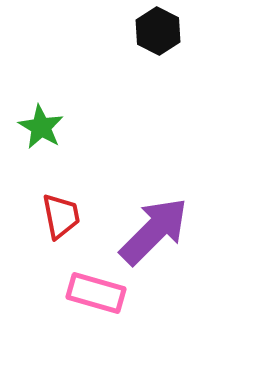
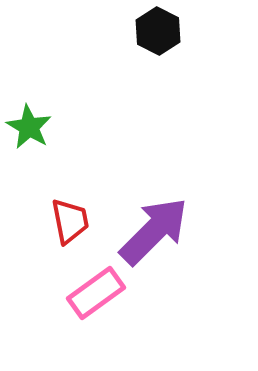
green star: moved 12 px left
red trapezoid: moved 9 px right, 5 px down
pink rectangle: rotated 52 degrees counterclockwise
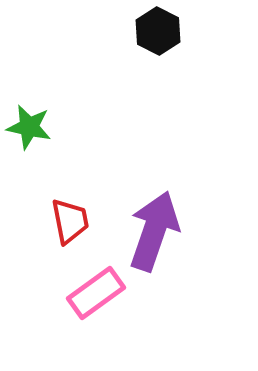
green star: rotated 18 degrees counterclockwise
purple arrow: rotated 26 degrees counterclockwise
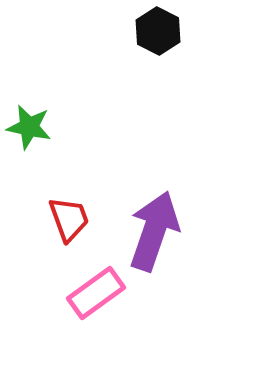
red trapezoid: moved 1 px left, 2 px up; rotated 9 degrees counterclockwise
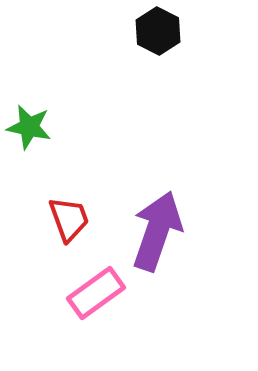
purple arrow: moved 3 px right
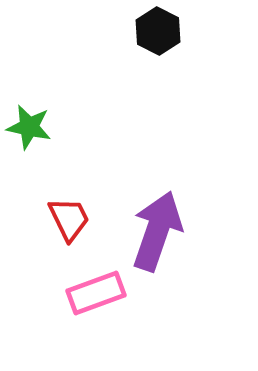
red trapezoid: rotated 6 degrees counterclockwise
pink rectangle: rotated 16 degrees clockwise
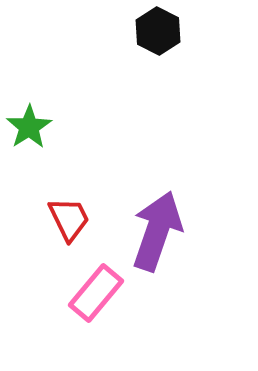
green star: rotated 27 degrees clockwise
pink rectangle: rotated 30 degrees counterclockwise
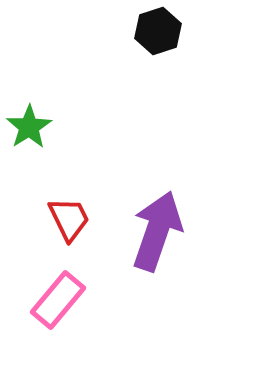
black hexagon: rotated 15 degrees clockwise
pink rectangle: moved 38 px left, 7 px down
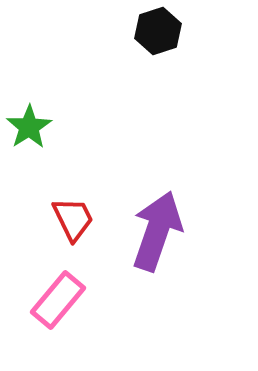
red trapezoid: moved 4 px right
